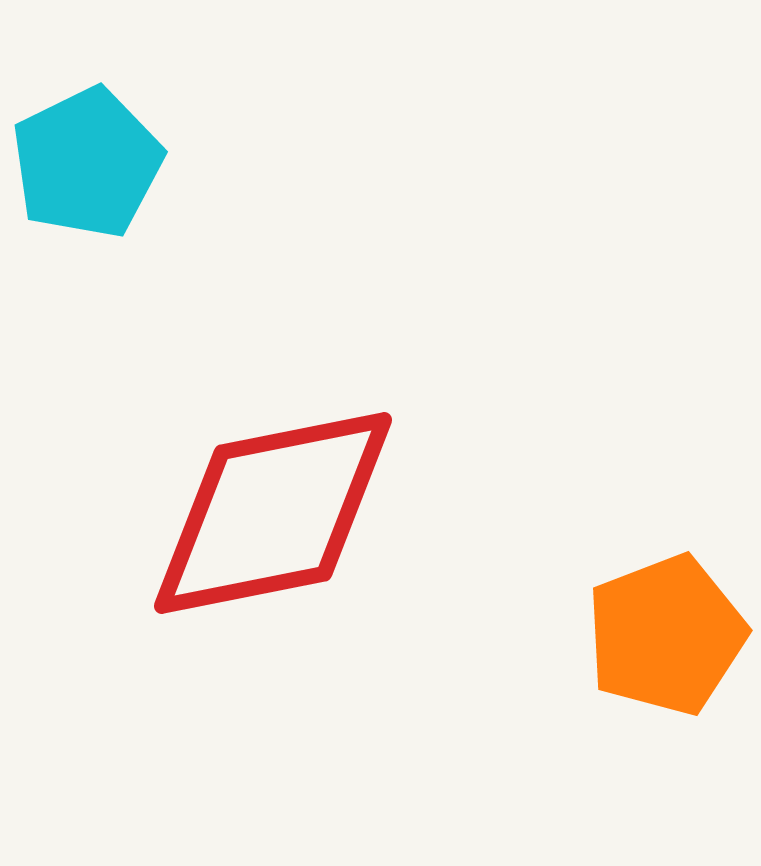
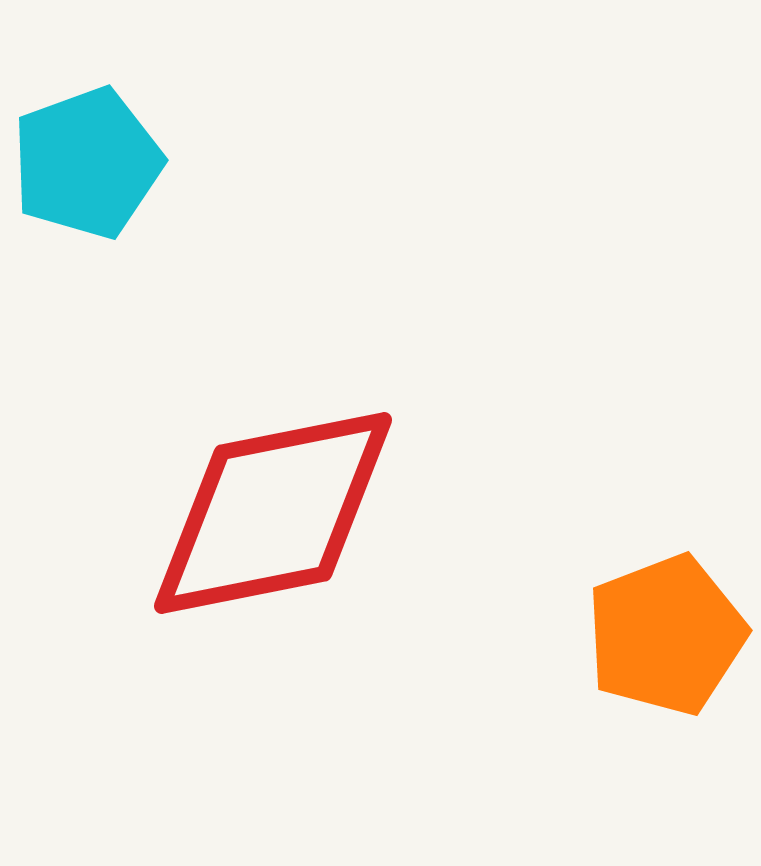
cyan pentagon: rotated 6 degrees clockwise
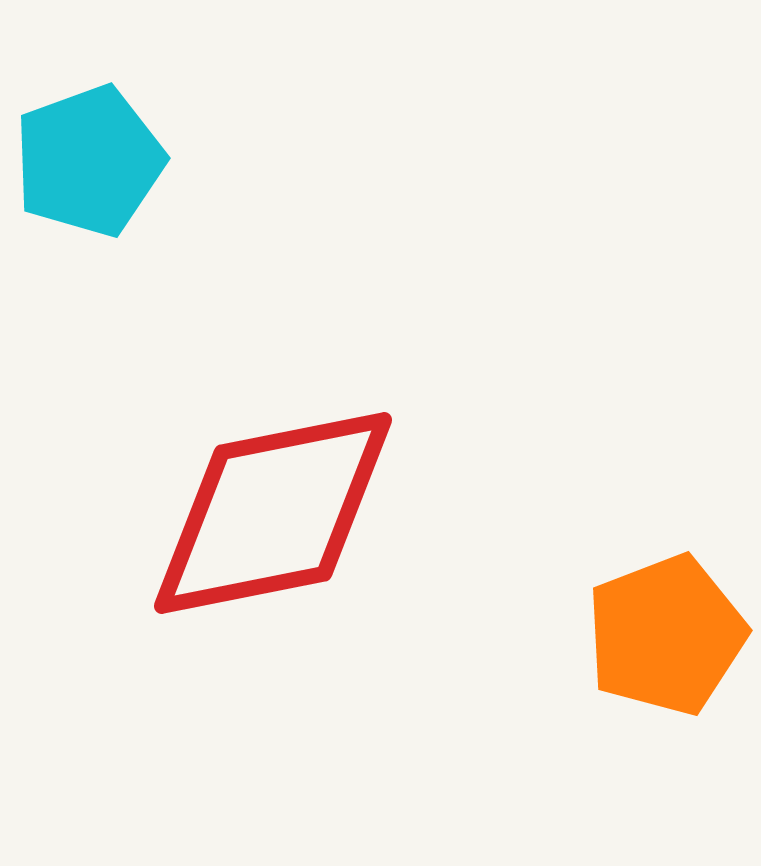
cyan pentagon: moved 2 px right, 2 px up
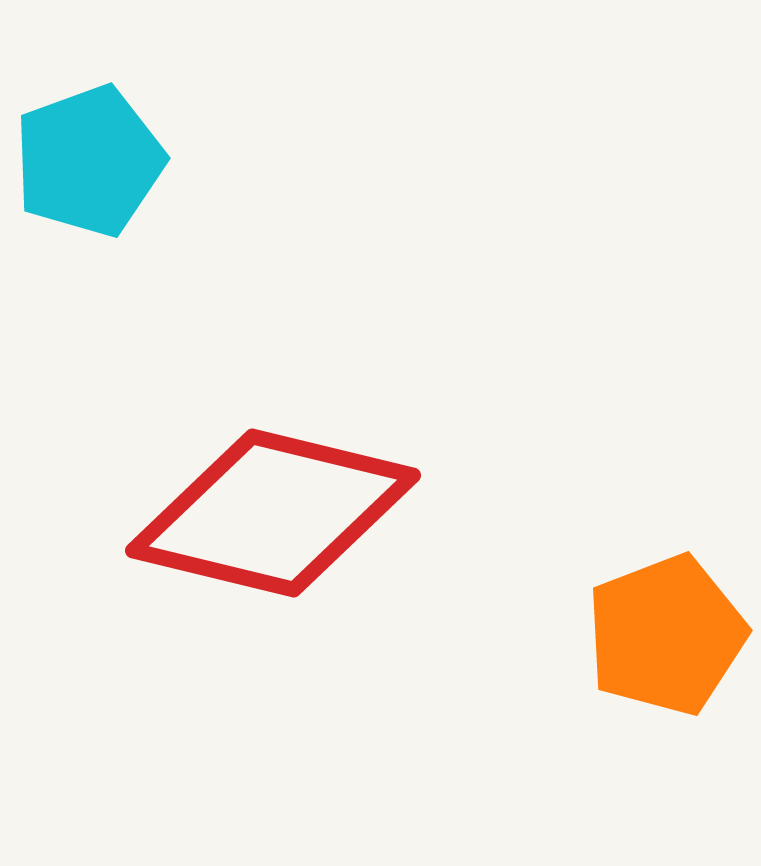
red diamond: rotated 25 degrees clockwise
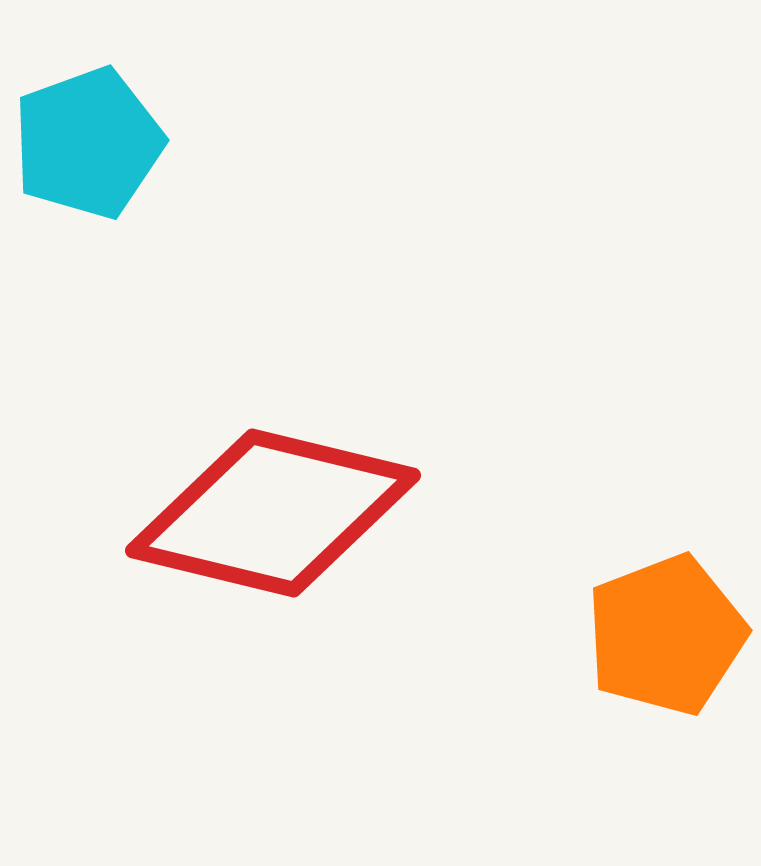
cyan pentagon: moved 1 px left, 18 px up
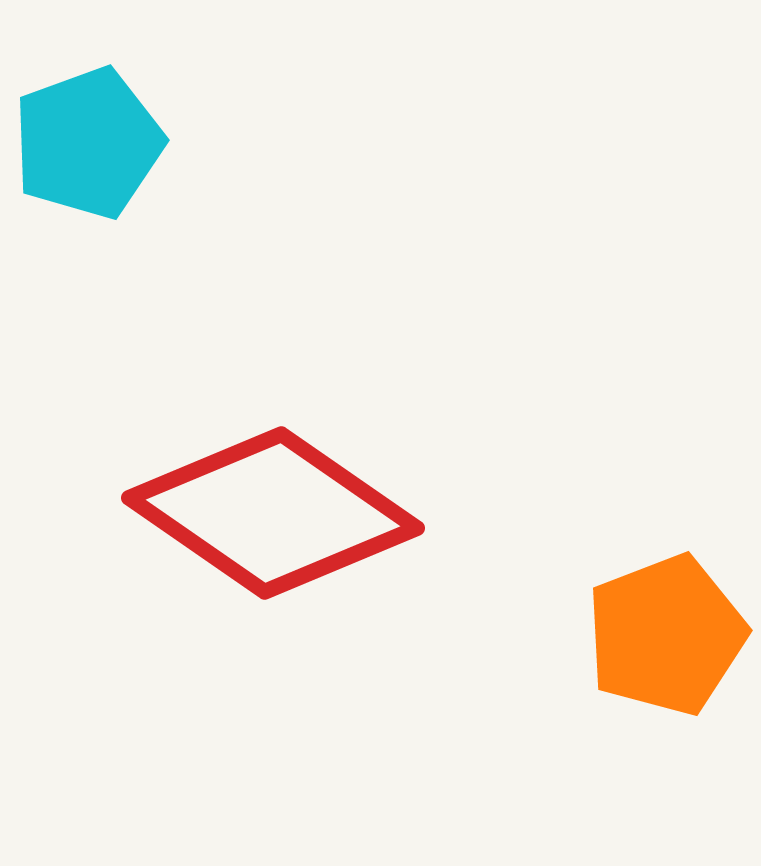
red diamond: rotated 21 degrees clockwise
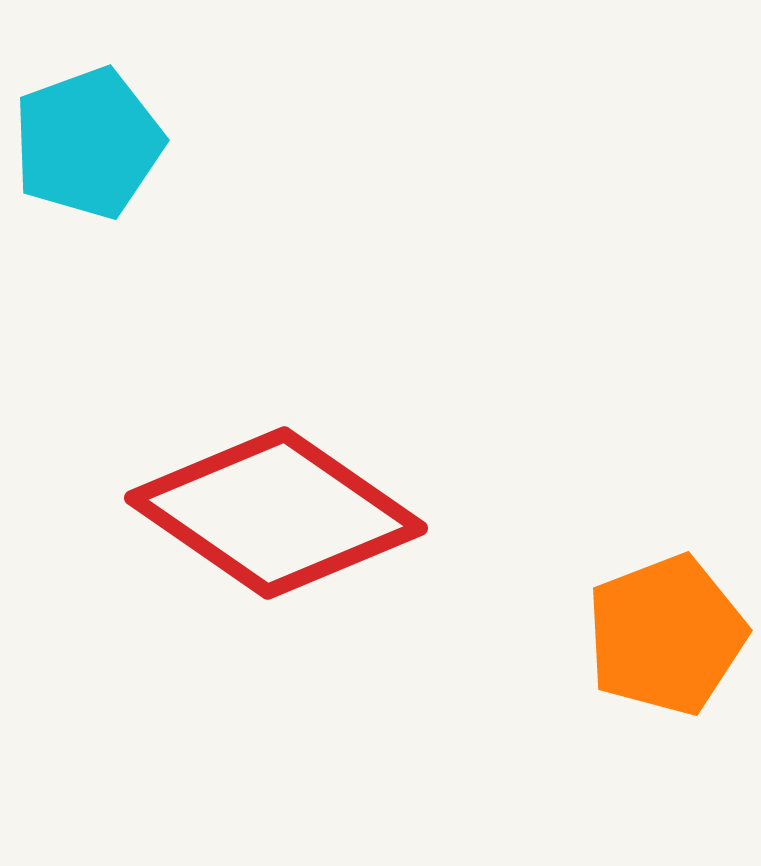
red diamond: moved 3 px right
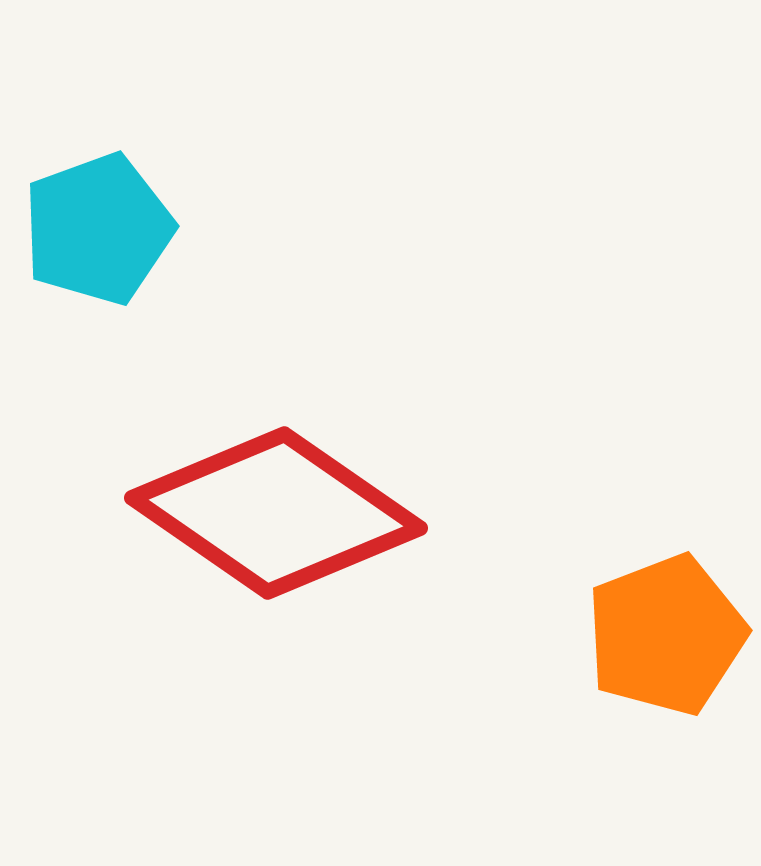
cyan pentagon: moved 10 px right, 86 px down
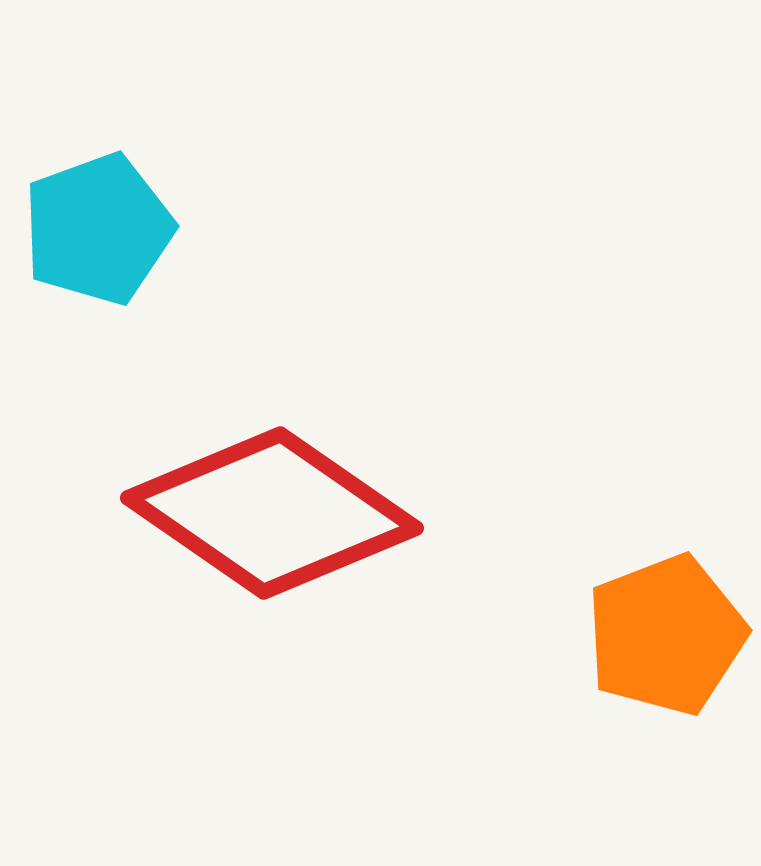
red diamond: moved 4 px left
